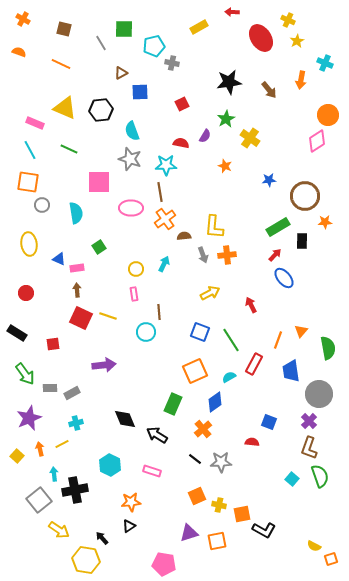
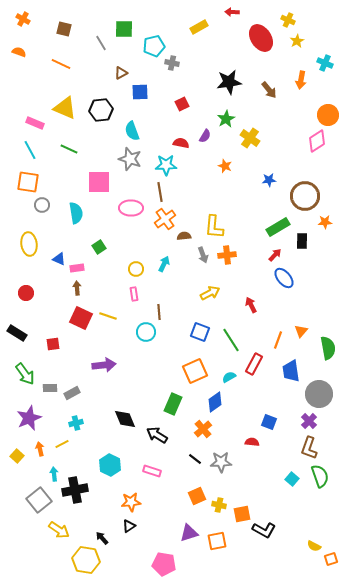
brown arrow at (77, 290): moved 2 px up
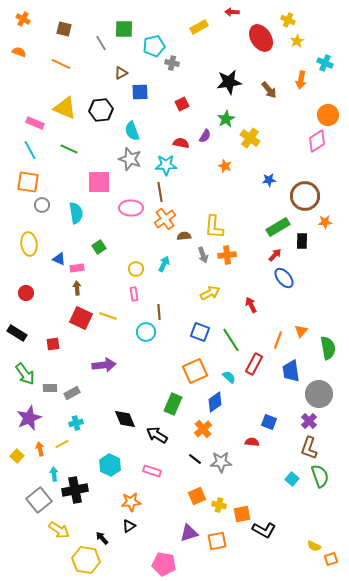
cyan semicircle at (229, 377): rotated 72 degrees clockwise
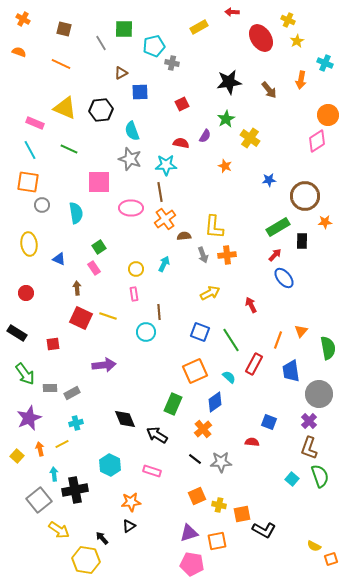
pink rectangle at (77, 268): moved 17 px right; rotated 64 degrees clockwise
pink pentagon at (164, 564): moved 28 px right
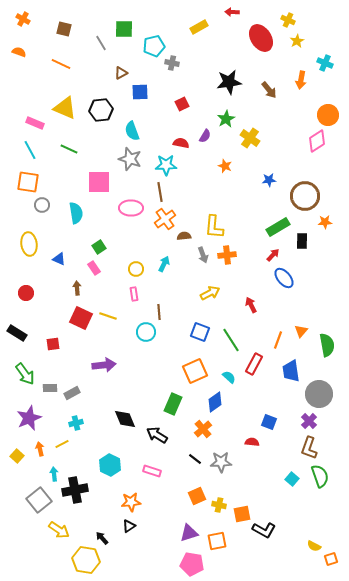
red arrow at (275, 255): moved 2 px left
green semicircle at (328, 348): moved 1 px left, 3 px up
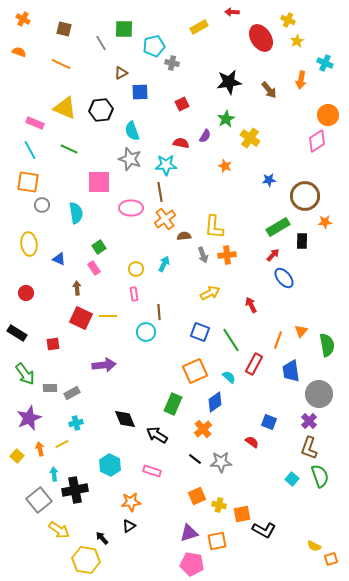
yellow line at (108, 316): rotated 18 degrees counterclockwise
red semicircle at (252, 442): rotated 32 degrees clockwise
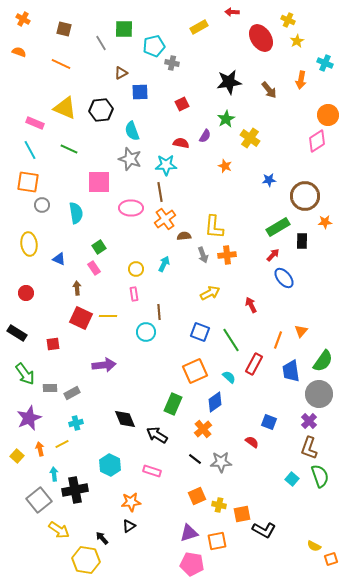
green semicircle at (327, 345): moved 4 px left, 16 px down; rotated 45 degrees clockwise
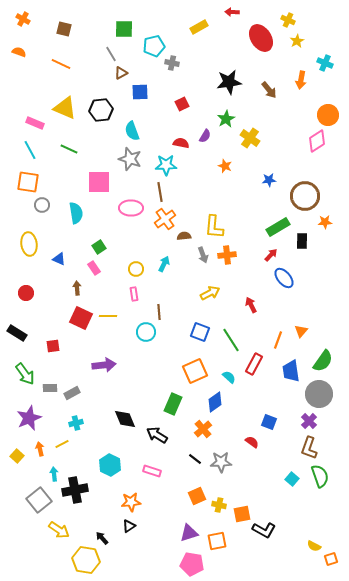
gray line at (101, 43): moved 10 px right, 11 px down
red arrow at (273, 255): moved 2 px left
red square at (53, 344): moved 2 px down
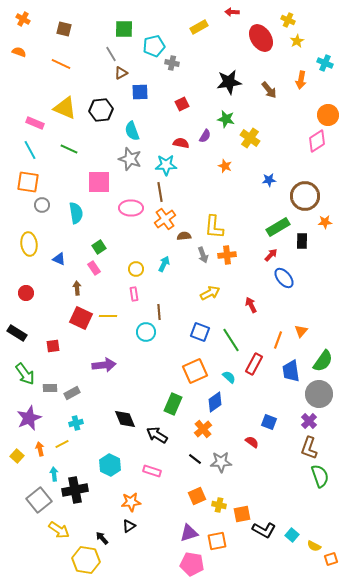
green star at (226, 119): rotated 30 degrees counterclockwise
cyan square at (292, 479): moved 56 px down
